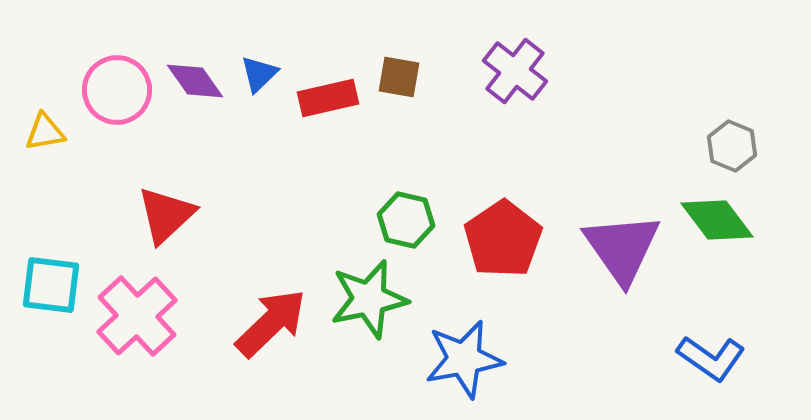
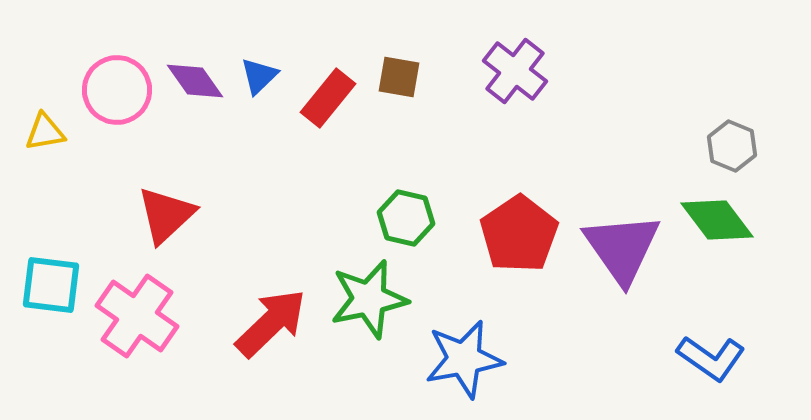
blue triangle: moved 2 px down
red rectangle: rotated 38 degrees counterclockwise
green hexagon: moved 2 px up
red pentagon: moved 16 px right, 5 px up
pink cross: rotated 12 degrees counterclockwise
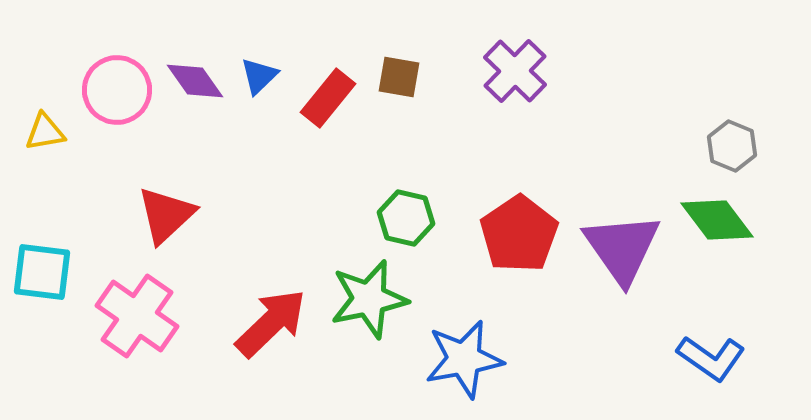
purple cross: rotated 6 degrees clockwise
cyan square: moved 9 px left, 13 px up
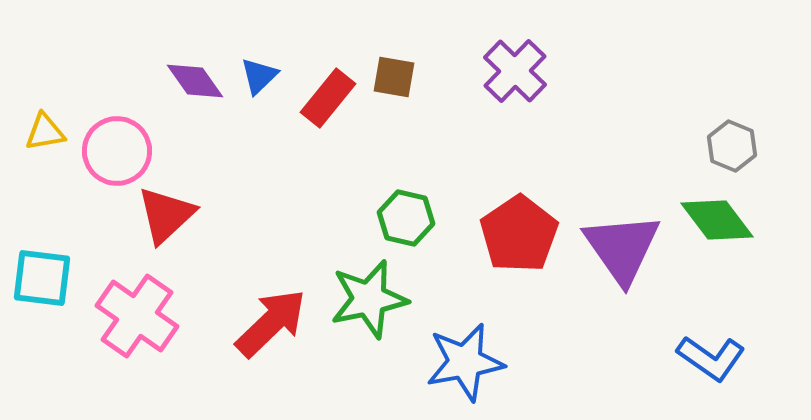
brown square: moved 5 px left
pink circle: moved 61 px down
cyan square: moved 6 px down
blue star: moved 1 px right, 3 px down
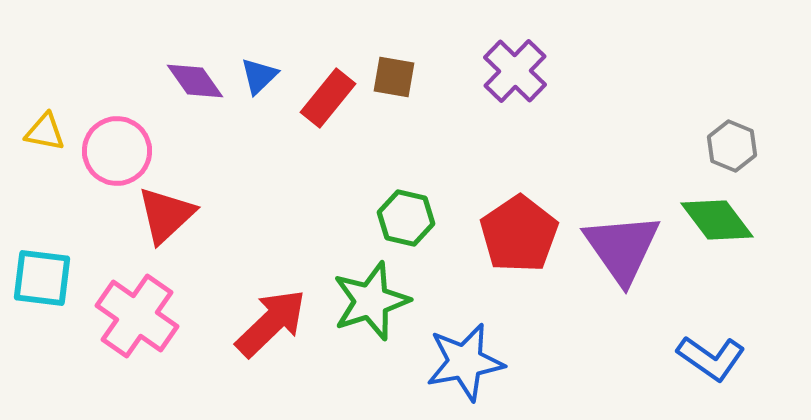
yellow triangle: rotated 21 degrees clockwise
green star: moved 2 px right, 2 px down; rotated 6 degrees counterclockwise
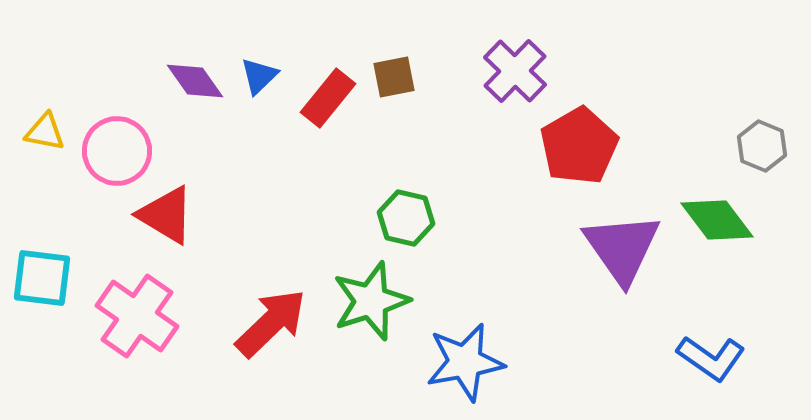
brown square: rotated 21 degrees counterclockwise
gray hexagon: moved 30 px right
red triangle: rotated 46 degrees counterclockwise
red pentagon: moved 60 px right, 88 px up; rotated 4 degrees clockwise
